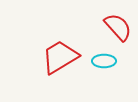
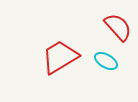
cyan ellipse: moved 2 px right; rotated 30 degrees clockwise
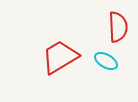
red semicircle: rotated 40 degrees clockwise
